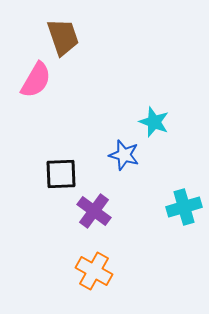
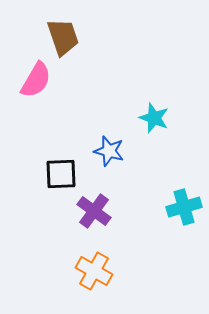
cyan star: moved 4 px up
blue star: moved 15 px left, 4 px up
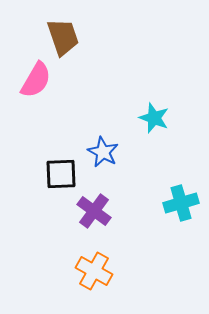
blue star: moved 6 px left, 1 px down; rotated 12 degrees clockwise
cyan cross: moved 3 px left, 4 px up
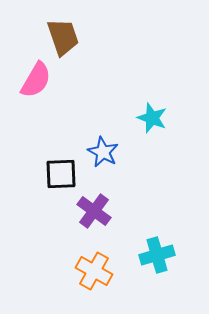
cyan star: moved 2 px left
cyan cross: moved 24 px left, 52 px down
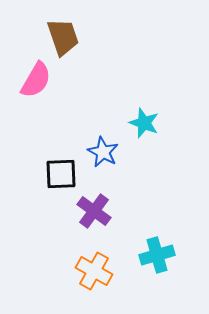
cyan star: moved 8 px left, 5 px down
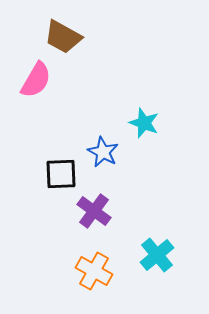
brown trapezoid: rotated 138 degrees clockwise
cyan cross: rotated 24 degrees counterclockwise
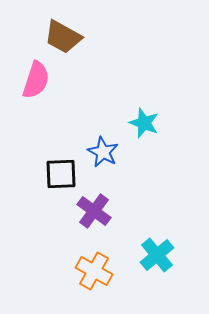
pink semicircle: rotated 12 degrees counterclockwise
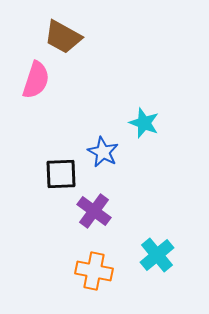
orange cross: rotated 18 degrees counterclockwise
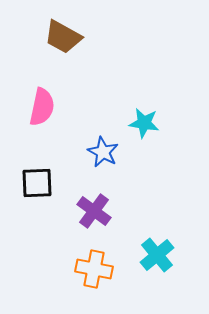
pink semicircle: moved 6 px right, 27 px down; rotated 6 degrees counterclockwise
cyan star: rotated 12 degrees counterclockwise
black square: moved 24 px left, 9 px down
orange cross: moved 2 px up
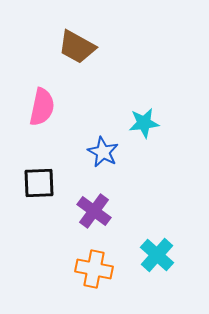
brown trapezoid: moved 14 px right, 10 px down
cyan star: rotated 16 degrees counterclockwise
black square: moved 2 px right
cyan cross: rotated 8 degrees counterclockwise
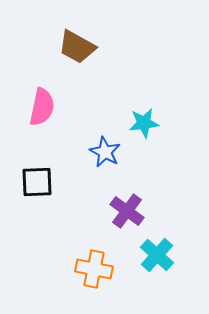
blue star: moved 2 px right
black square: moved 2 px left, 1 px up
purple cross: moved 33 px right
